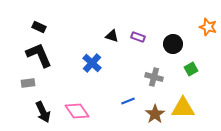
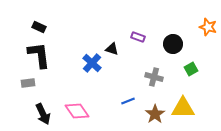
black triangle: moved 13 px down
black L-shape: rotated 16 degrees clockwise
black arrow: moved 2 px down
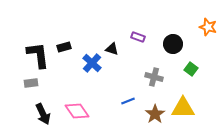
black rectangle: moved 25 px right, 20 px down; rotated 40 degrees counterclockwise
black L-shape: moved 1 px left
green square: rotated 24 degrees counterclockwise
gray rectangle: moved 3 px right
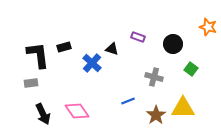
brown star: moved 1 px right, 1 px down
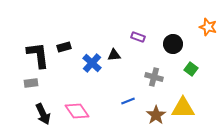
black triangle: moved 2 px right, 6 px down; rotated 24 degrees counterclockwise
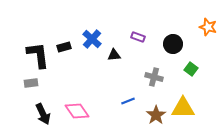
blue cross: moved 24 px up
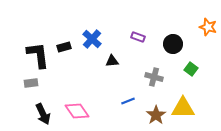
black triangle: moved 2 px left, 6 px down
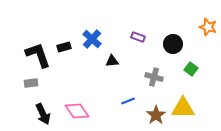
black L-shape: rotated 12 degrees counterclockwise
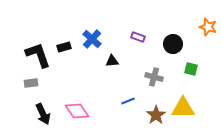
green square: rotated 24 degrees counterclockwise
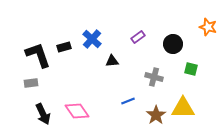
purple rectangle: rotated 56 degrees counterclockwise
